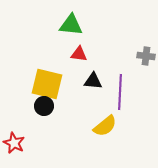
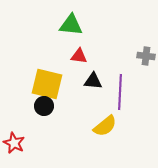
red triangle: moved 2 px down
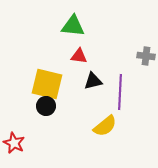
green triangle: moved 2 px right, 1 px down
black triangle: rotated 18 degrees counterclockwise
black circle: moved 2 px right
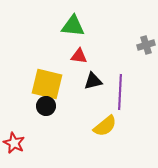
gray cross: moved 11 px up; rotated 24 degrees counterclockwise
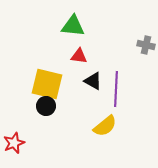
gray cross: rotated 30 degrees clockwise
black triangle: rotated 42 degrees clockwise
purple line: moved 4 px left, 3 px up
red star: rotated 25 degrees clockwise
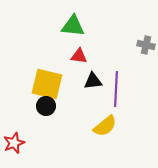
black triangle: rotated 36 degrees counterclockwise
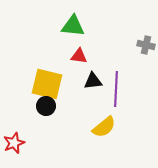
yellow semicircle: moved 1 px left, 1 px down
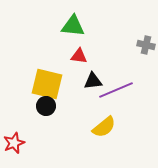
purple line: moved 1 px down; rotated 64 degrees clockwise
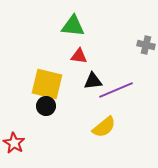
red star: rotated 20 degrees counterclockwise
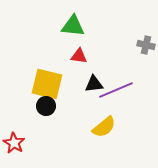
black triangle: moved 1 px right, 3 px down
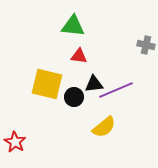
black circle: moved 28 px right, 9 px up
red star: moved 1 px right, 1 px up
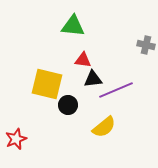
red triangle: moved 4 px right, 4 px down
black triangle: moved 1 px left, 5 px up
black circle: moved 6 px left, 8 px down
red star: moved 1 px right, 3 px up; rotated 20 degrees clockwise
